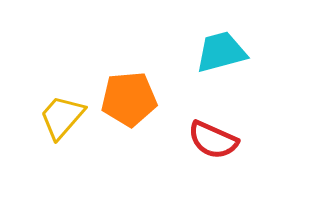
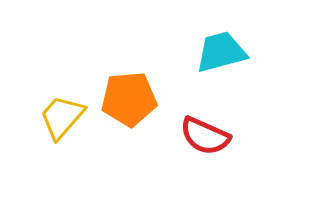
red semicircle: moved 8 px left, 4 px up
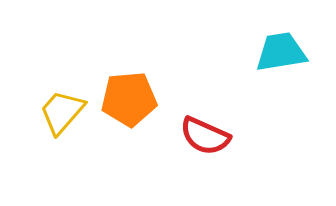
cyan trapezoid: moved 60 px right; rotated 6 degrees clockwise
yellow trapezoid: moved 5 px up
